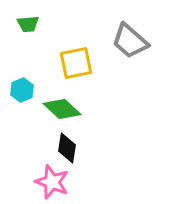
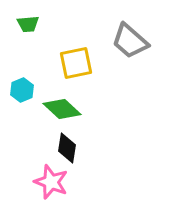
pink star: moved 1 px left
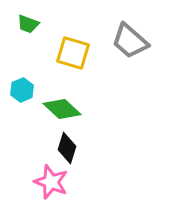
green trapezoid: rotated 25 degrees clockwise
yellow square: moved 3 px left, 10 px up; rotated 28 degrees clockwise
black diamond: rotated 8 degrees clockwise
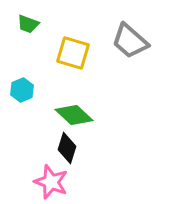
green diamond: moved 12 px right, 6 px down
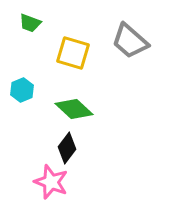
green trapezoid: moved 2 px right, 1 px up
green diamond: moved 6 px up
black diamond: rotated 20 degrees clockwise
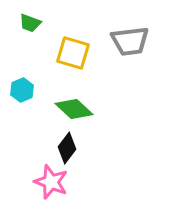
gray trapezoid: rotated 48 degrees counterclockwise
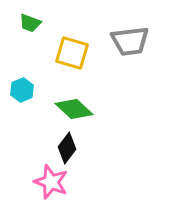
yellow square: moved 1 px left
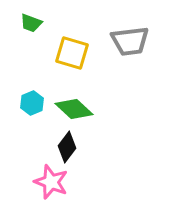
green trapezoid: moved 1 px right
cyan hexagon: moved 10 px right, 13 px down
black diamond: moved 1 px up
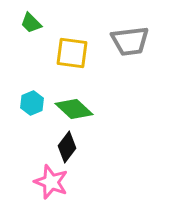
green trapezoid: rotated 25 degrees clockwise
yellow square: rotated 8 degrees counterclockwise
